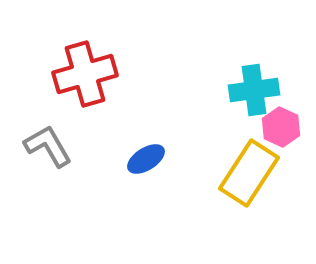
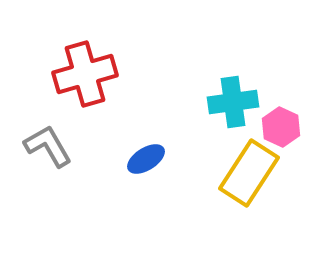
cyan cross: moved 21 px left, 12 px down
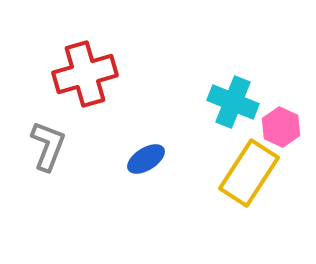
cyan cross: rotated 30 degrees clockwise
gray L-shape: rotated 51 degrees clockwise
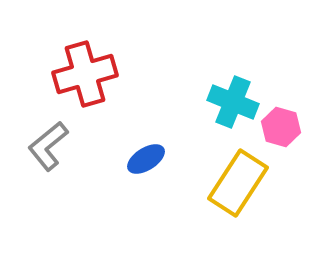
pink hexagon: rotated 9 degrees counterclockwise
gray L-shape: rotated 150 degrees counterclockwise
yellow rectangle: moved 11 px left, 10 px down
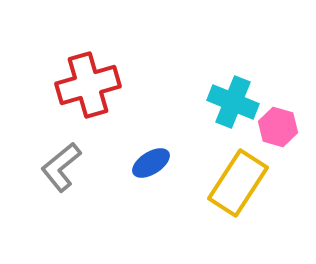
red cross: moved 3 px right, 11 px down
pink hexagon: moved 3 px left
gray L-shape: moved 13 px right, 21 px down
blue ellipse: moved 5 px right, 4 px down
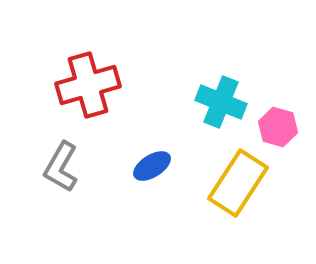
cyan cross: moved 12 px left
blue ellipse: moved 1 px right, 3 px down
gray L-shape: rotated 21 degrees counterclockwise
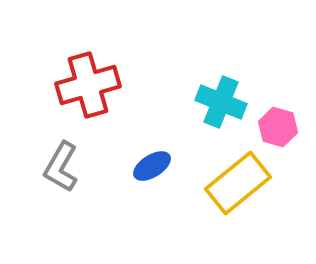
yellow rectangle: rotated 18 degrees clockwise
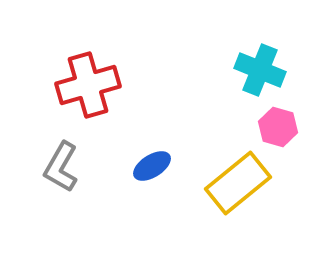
cyan cross: moved 39 px right, 32 px up
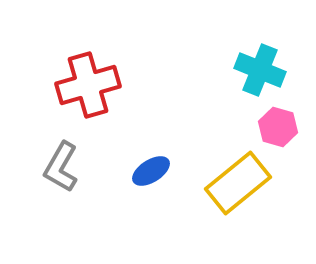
blue ellipse: moved 1 px left, 5 px down
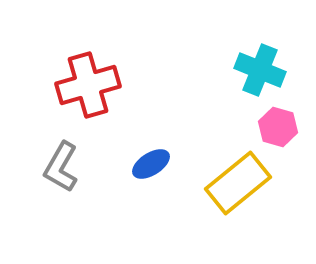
blue ellipse: moved 7 px up
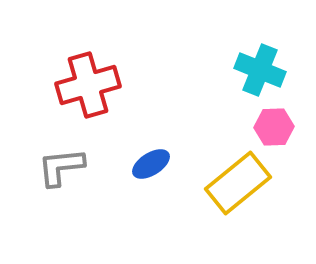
pink hexagon: moved 4 px left; rotated 18 degrees counterclockwise
gray L-shape: rotated 54 degrees clockwise
